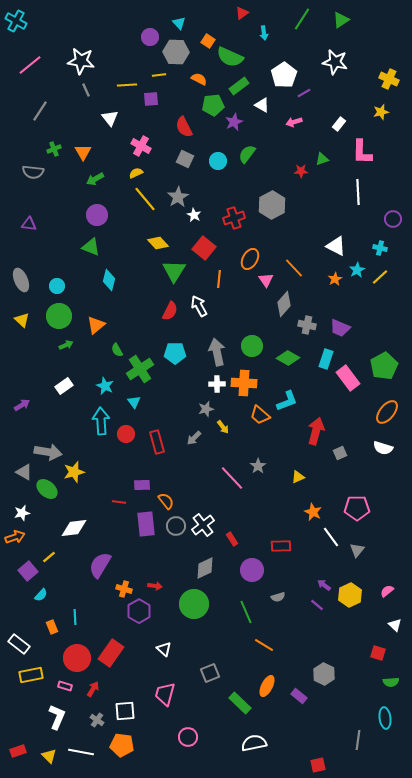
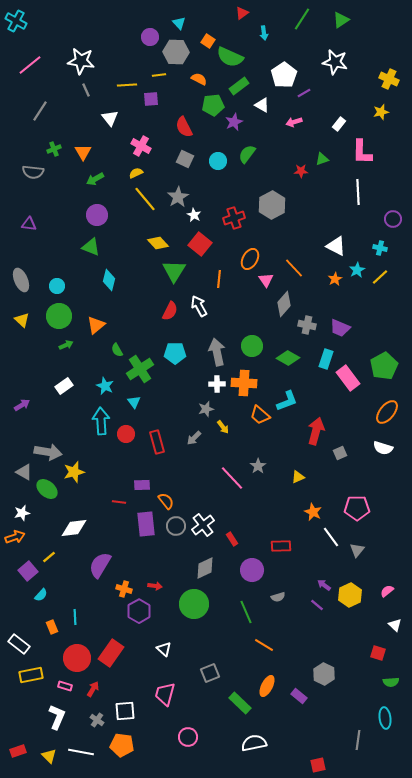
red square at (204, 248): moved 4 px left, 4 px up
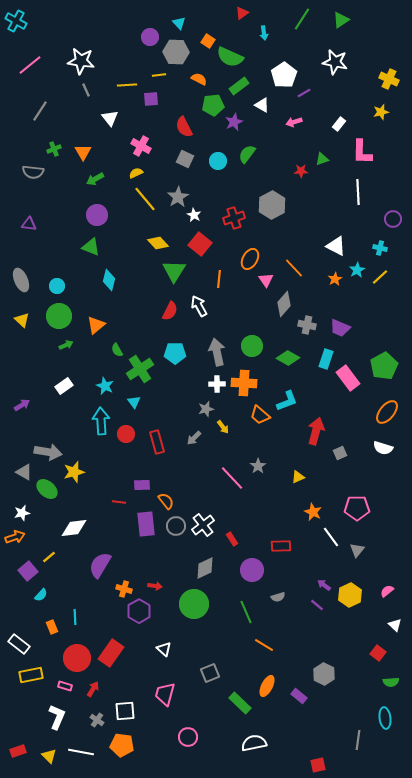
red square at (378, 653): rotated 21 degrees clockwise
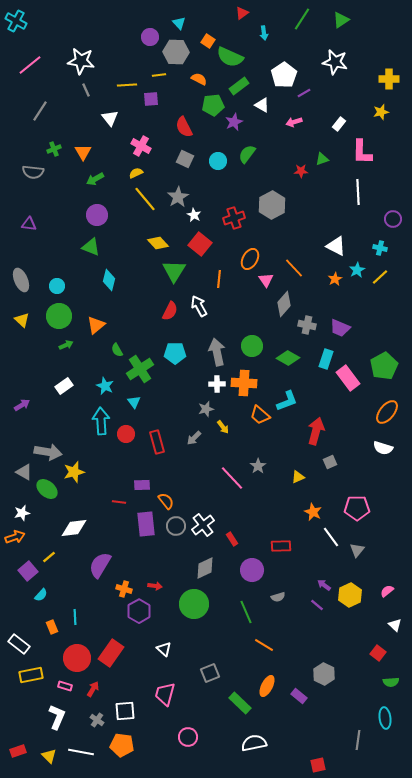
yellow cross at (389, 79): rotated 24 degrees counterclockwise
gray square at (340, 453): moved 10 px left, 9 px down
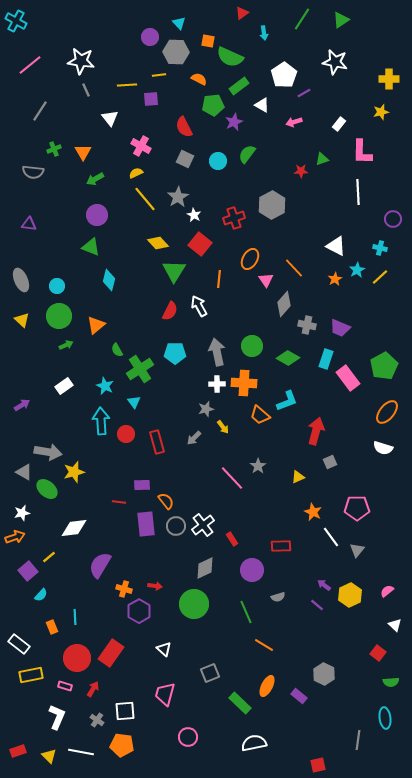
orange square at (208, 41): rotated 24 degrees counterclockwise
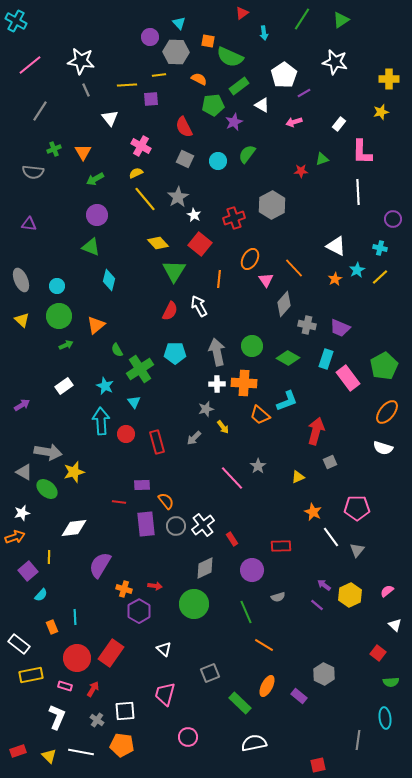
yellow line at (49, 557): rotated 48 degrees counterclockwise
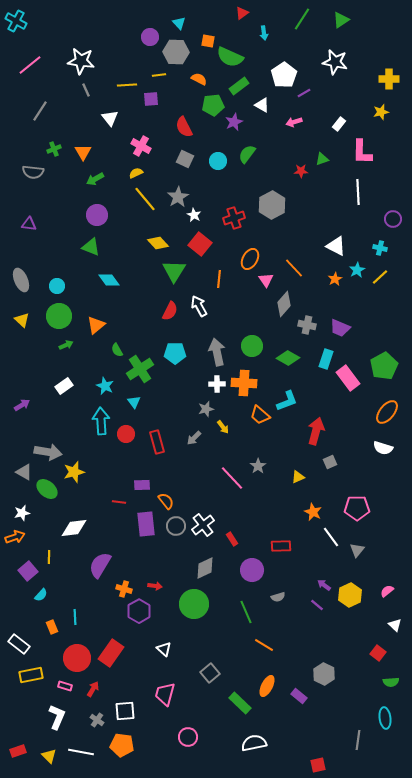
cyan diamond at (109, 280): rotated 50 degrees counterclockwise
gray square at (210, 673): rotated 18 degrees counterclockwise
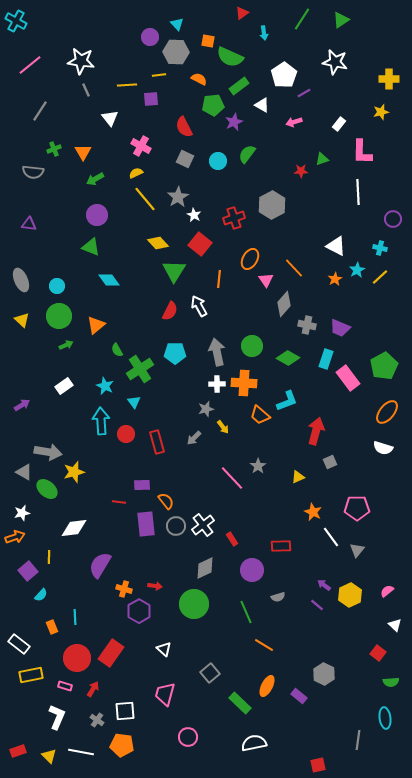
cyan triangle at (179, 23): moved 2 px left, 1 px down
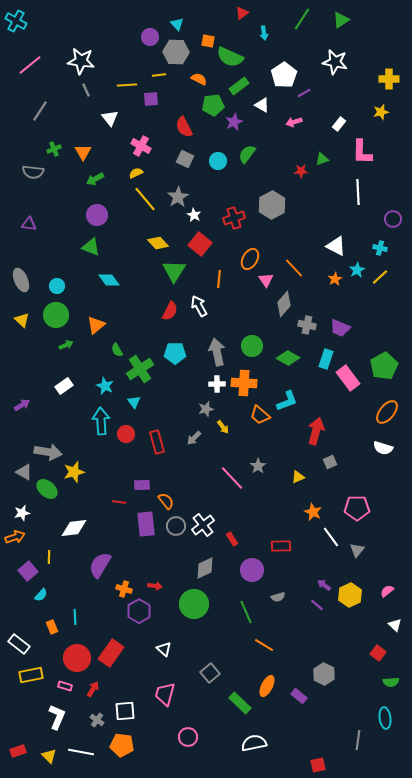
green circle at (59, 316): moved 3 px left, 1 px up
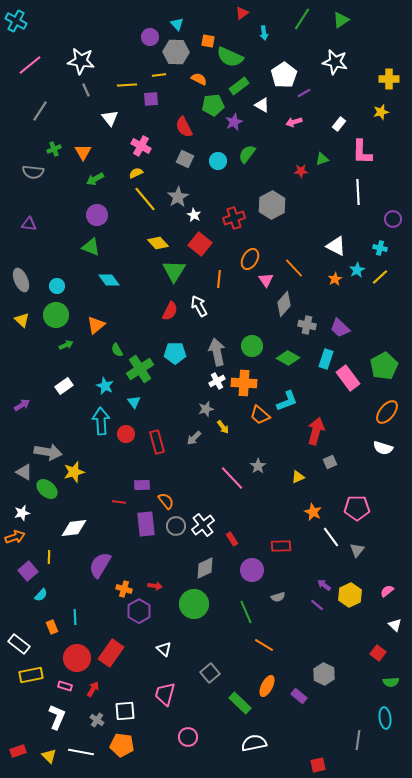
purple trapezoid at (340, 328): rotated 20 degrees clockwise
white cross at (217, 384): moved 3 px up; rotated 28 degrees counterclockwise
